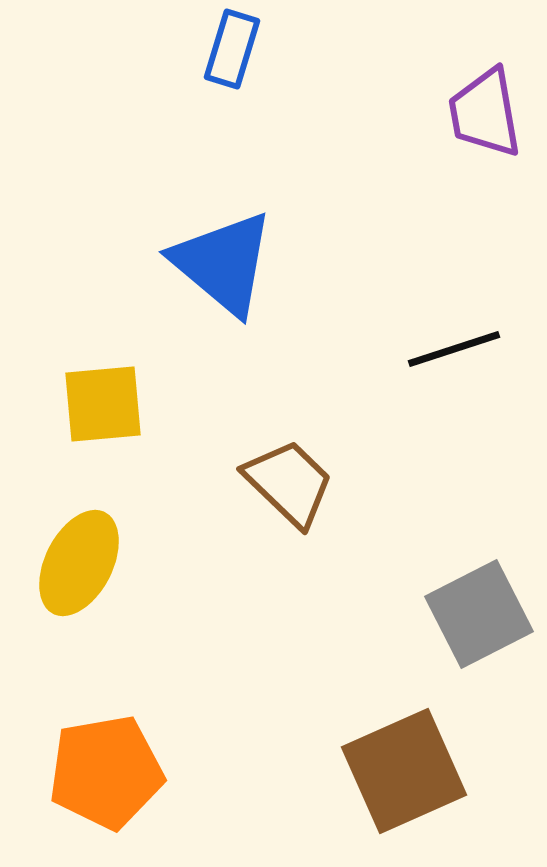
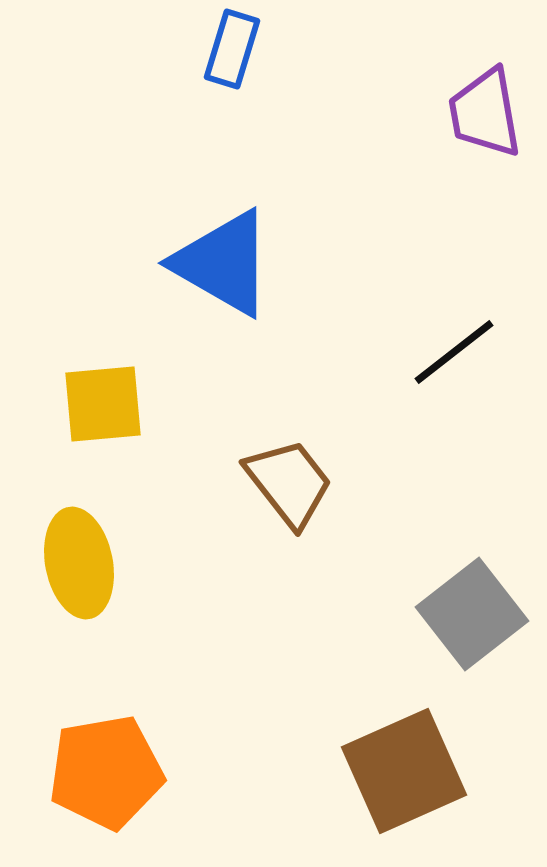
blue triangle: rotated 10 degrees counterclockwise
black line: moved 3 px down; rotated 20 degrees counterclockwise
brown trapezoid: rotated 8 degrees clockwise
yellow ellipse: rotated 38 degrees counterclockwise
gray square: moved 7 px left; rotated 11 degrees counterclockwise
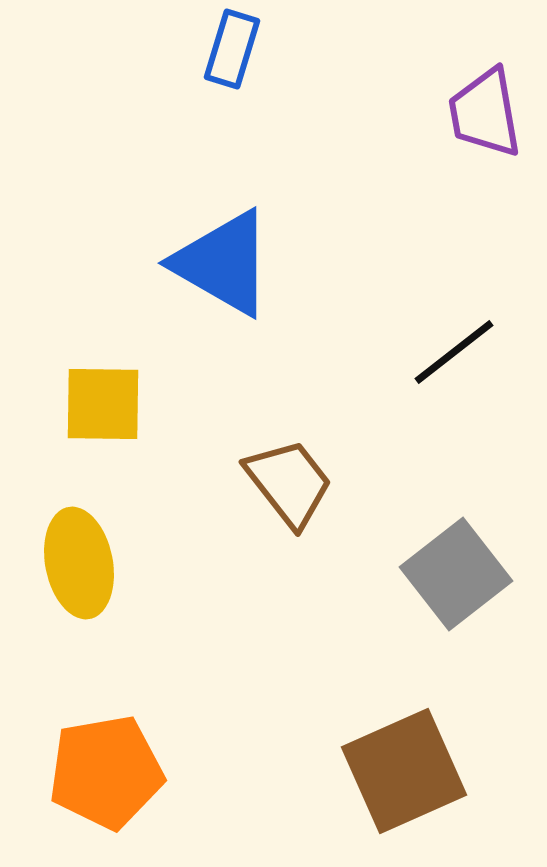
yellow square: rotated 6 degrees clockwise
gray square: moved 16 px left, 40 px up
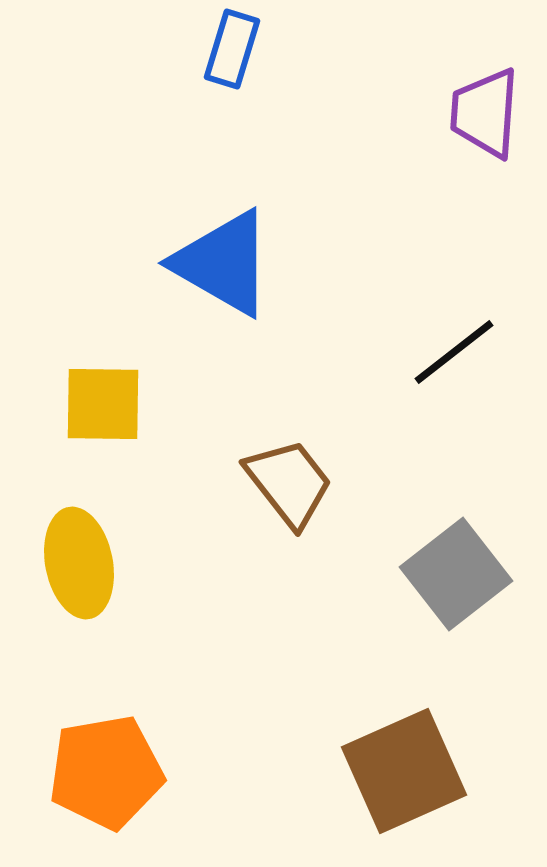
purple trapezoid: rotated 14 degrees clockwise
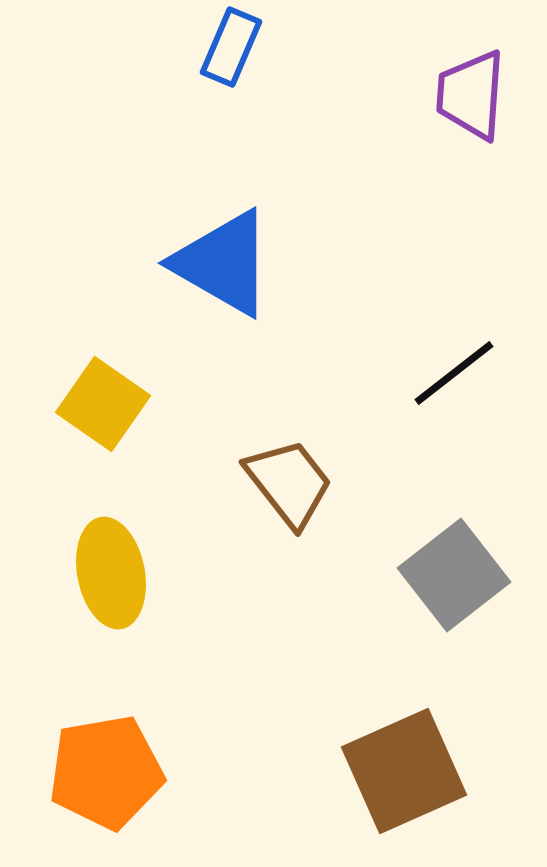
blue rectangle: moved 1 px left, 2 px up; rotated 6 degrees clockwise
purple trapezoid: moved 14 px left, 18 px up
black line: moved 21 px down
yellow square: rotated 34 degrees clockwise
yellow ellipse: moved 32 px right, 10 px down
gray square: moved 2 px left, 1 px down
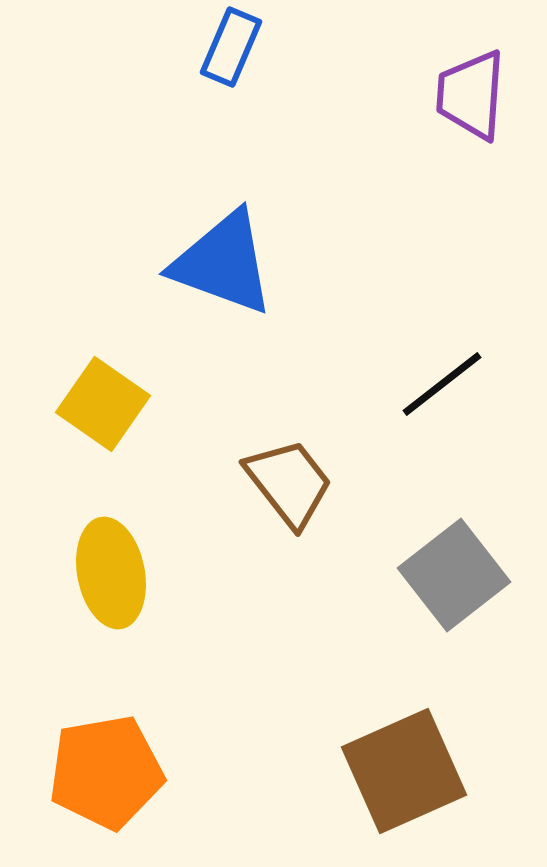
blue triangle: rotated 10 degrees counterclockwise
black line: moved 12 px left, 11 px down
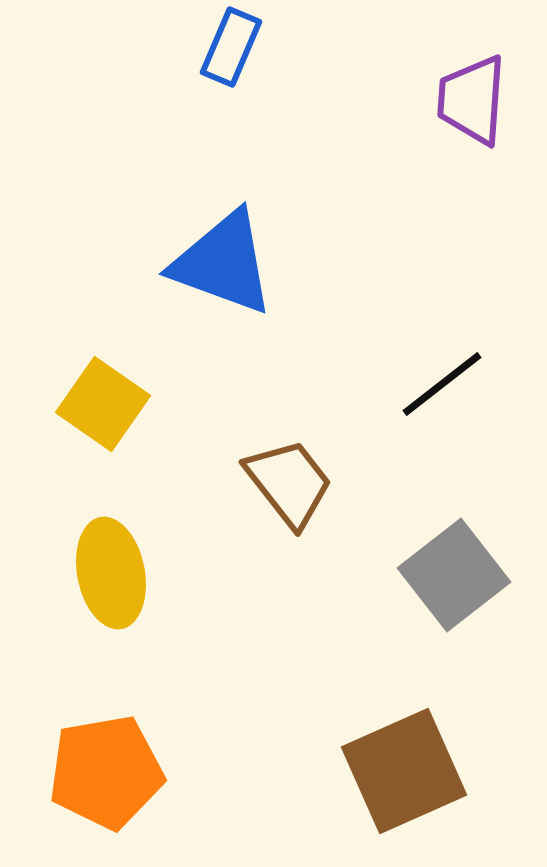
purple trapezoid: moved 1 px right, 5 px down
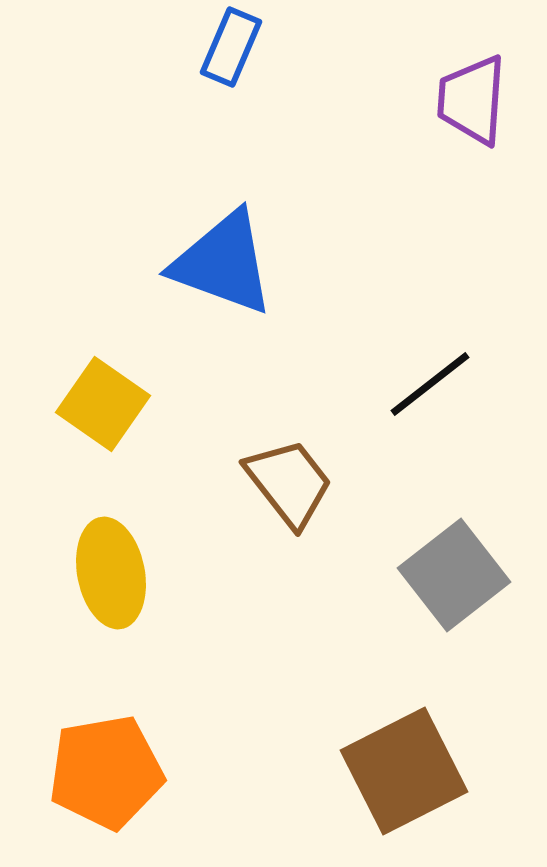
black line: moved 12 px left
brown square: rotated 3 degrees counterclockwise
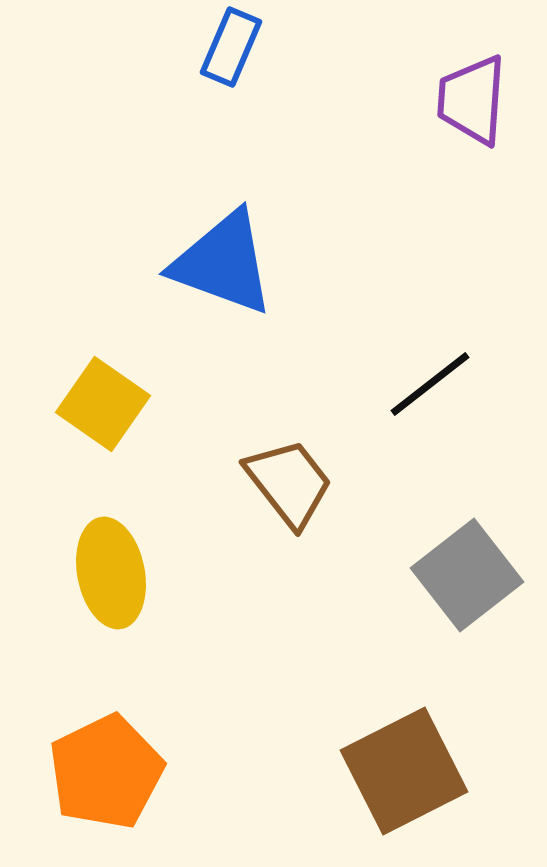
gray square: moved 13 px right
orange pentagon: rotated 16 degrees counterclockwise
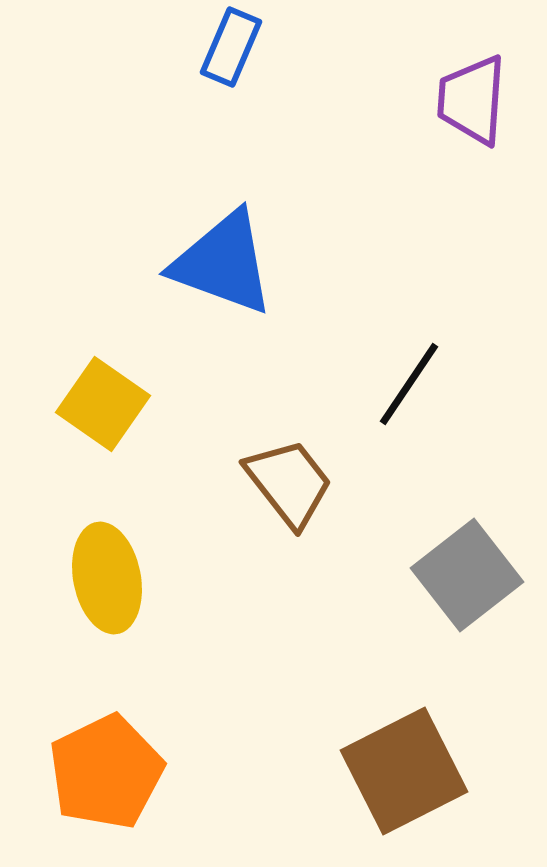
black line: moved 21 px left; rotated 18 degrees counterclockwise
yellow ellipse: moved 4 px left, 5 px down
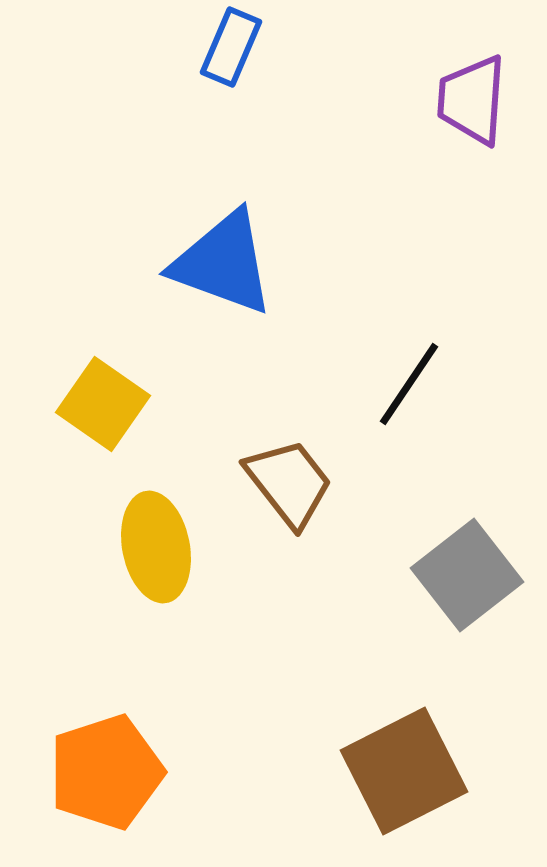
yellow ellipse: moved 49 px right, 31 px up
orange pentagon: rotated 8 degrees clockwise
